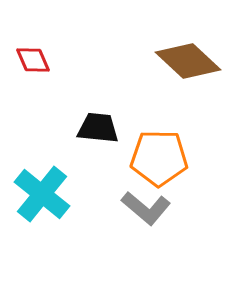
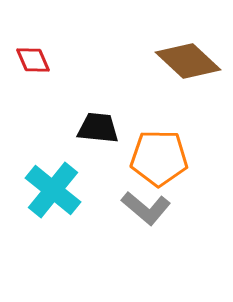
cyan cross: moved 11 px right, 4 px up
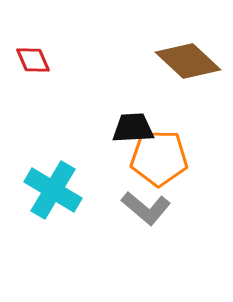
black trapezoid: moved 35 px right; rotated 9 degrees counterclockwise
cyan cross: rotated 8 degrees counterclockwise
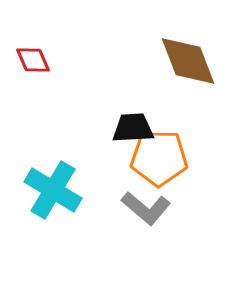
brown diamond: rotated 26 degrees clockwise
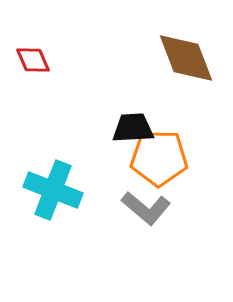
brown diamond: moved 2 px left, 3 px up
cyan cross: rotated 10 degrees counterclockwise
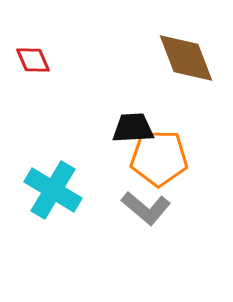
cyan cross: rotated 10 degrees clockwise
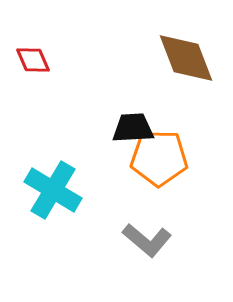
gray L-shape: moved 1 px right, 32 px down
